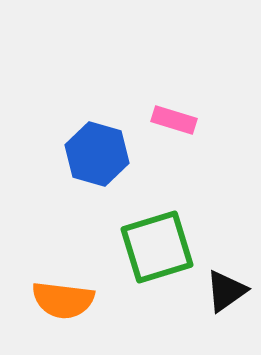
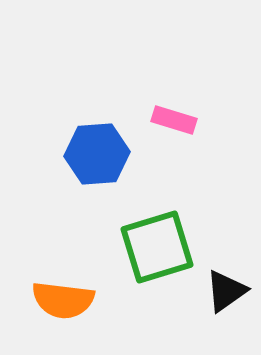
blue hexagon: rotated 20 degrees counterclockwise
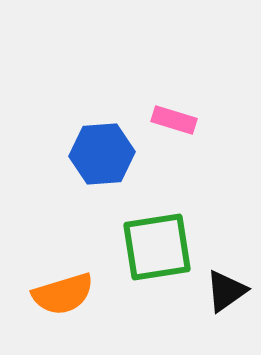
blue hexagon: moved 5 px right
green square: rotated 8 degrees clockwise
orange semicircle: moved 6 px up; rotated 24 degrees counterclockwise
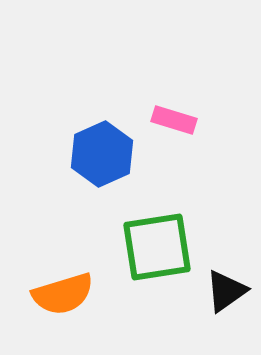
blue hexagon: rotated 20 degrees counterclockwise
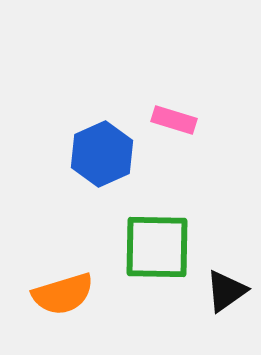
green square: rotated 10 degrees clockwise
